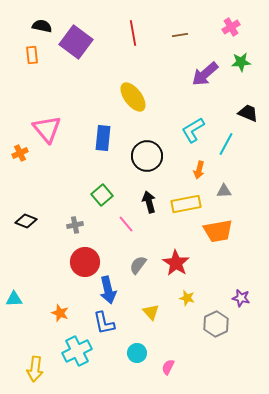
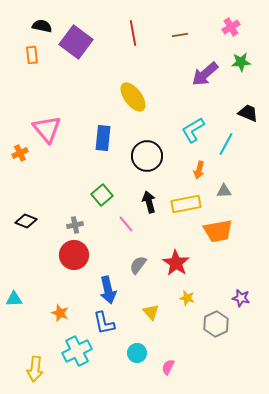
red circle: moved 11 px left, 7 px up
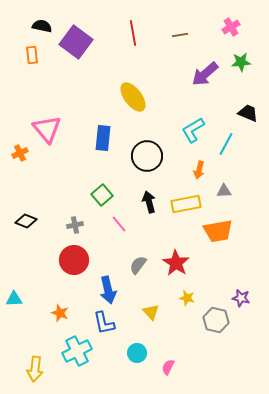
pink line: moved 7 px left
red circle: moved 5 px down
gray hexagon: moved 4 px up; rotated 20 degrees counterclockwise
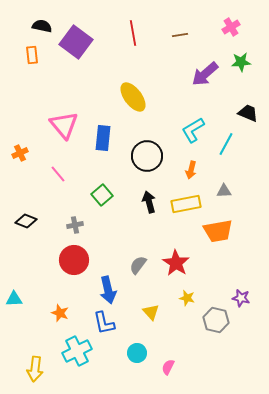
pink triangle: moved 17 px right, 4 px up
orange arrow: moved 8 px left
pink line: moved 61 px left, 50 px up
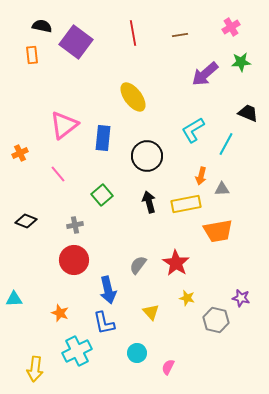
pink triangle: rotated 32 degrees clockwise
orange arrow: moved 10 px right, 6 px down
gray triangle: moved 2 px left, 2 px up
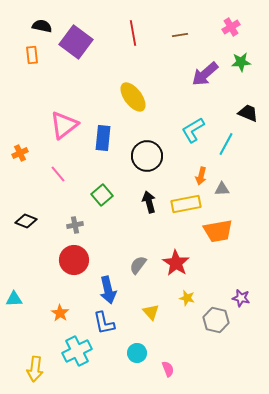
orange star: rotated 12 degrees clockwise
pink semicircle: moved 2 px down; rotated 133 degrees clockwise
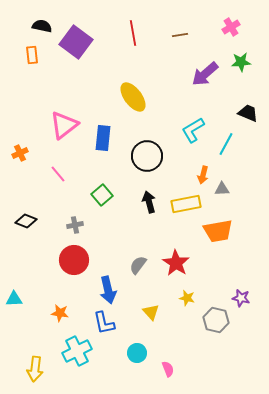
orange arrow: moved 2 px right, 1 px up
orange star: rotated 24 degrees counterclockwise
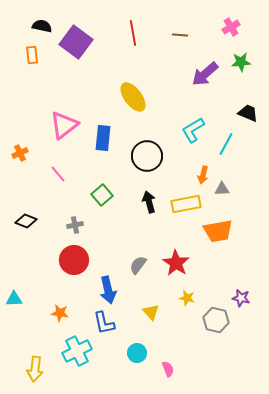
brown line: rotated 14 degrees clockwise
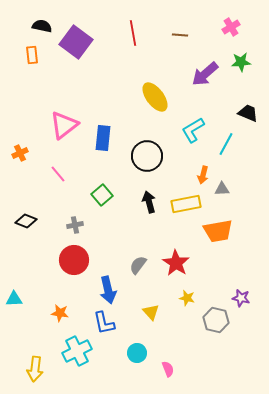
yellow ellipse: moved 22 px right
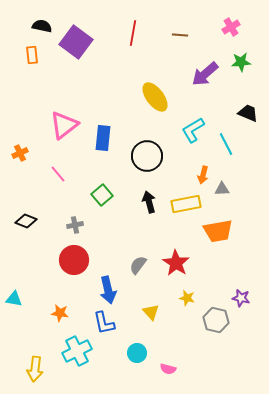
red line: rotated 20 degrees clockwise
cyan line: rotated 55 degrees counterclockwise
cyan triangle: rotated 12 degrees clockwise
pink semicircle: rotated 126 degrees clockwise
